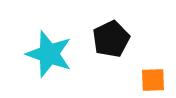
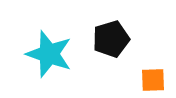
black pentagon: rotated 9 degrees clockwise
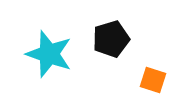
orange square: rotated 20 degrees clockwise
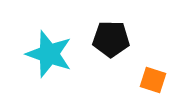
black pentagon: rotated 18 degrees clockwise
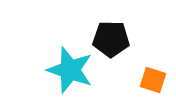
cyan star: moved 21 px right, 16 px down
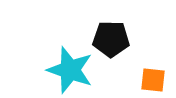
orange square: rotated 12 degrees counterclockwise
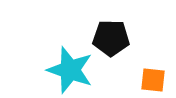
black pentagon: moved 1 px up
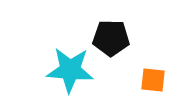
cyan star: rotated 15 degrees counterclockwise
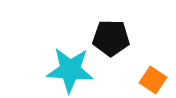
orange square: rotated 28 degrees clockwise
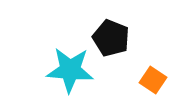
black pentagon: rotated 21 degrees clockwise
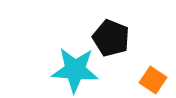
cyan star: moved 5 px right
